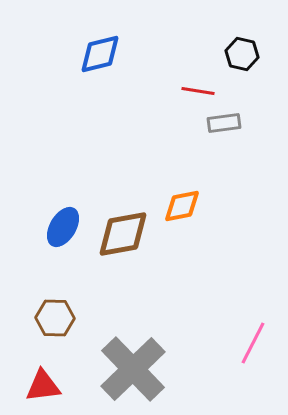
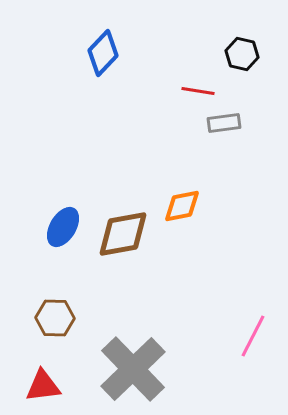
blue diamond: moved 3 px right, 1 px up; rotated 33 degrees counterclockwise
pink line: moved 7 px up
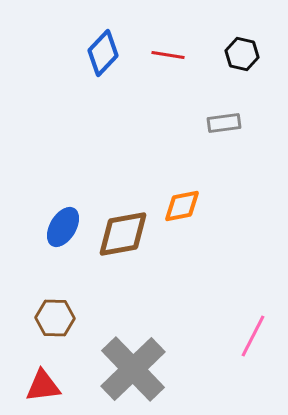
red line: moved 30 px left, 36 px up
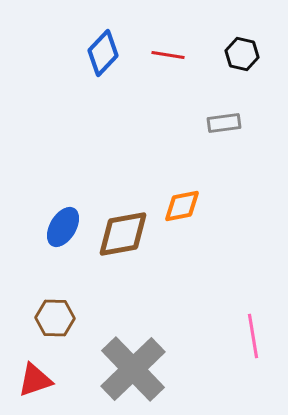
pink line: rotated 36 degrees counterclockwise
red triangle: moved 8 px left, 6 px up; rotated 12 degrees counterclockwise
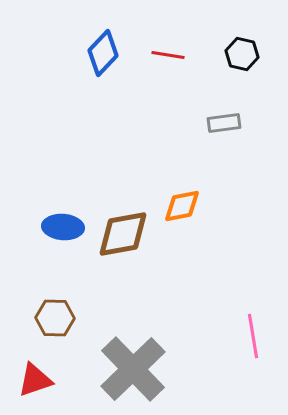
blue ellipse: rotated 63 degrees clockwise
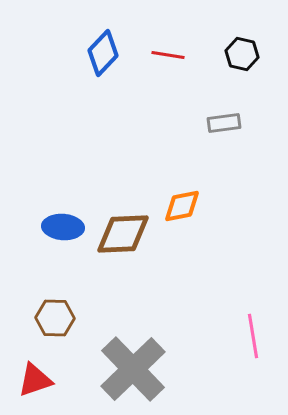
brown diamond: rotated 8 degrees clockwise
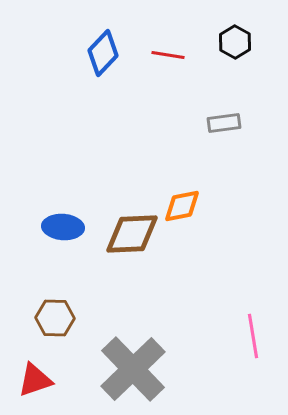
black hexagon: moved 7 px left, 12 px up; rotated 16 degrees clockwise
brown diamond: moved 9 px right
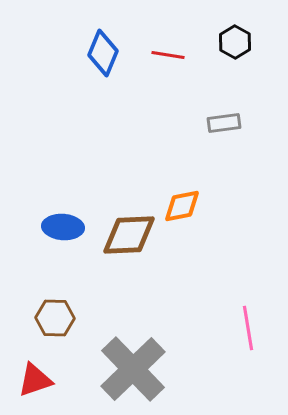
blue diamond: rotated 21 degrees counterclockwise
brown diamond: moved 3 px left, 1 px down
pink line: moved 5 px left, 8 px up
